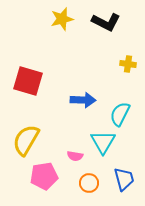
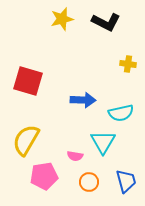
cyan semicircle: moved 1 px right, 1 px up; rotated 130 degrees counterclockwise
blue trapezoid: moved 2 px right, 2 px down
orange circle: moved 1 px up
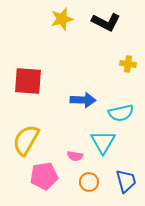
red square: rotated 12 degrees counterclockwise
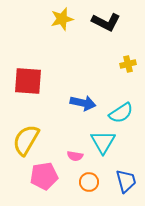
yellow cross: rotated 21 degrees counterclockwise
blue arrow: moved 3 px down; rotated 10 degrees clockwise
cyan semicircle: rotated 20 degrees counterclockwise
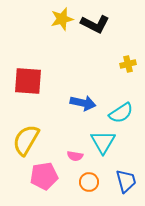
black L-shape: moved 11 px left, 2 px down
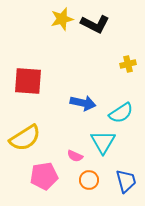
yellow semicircle: moved 1 px left, 2 px up; rotated 152 degrees counterclockwise
pink semicircle: rotated 14 degrees clockwise
orange circle: moved 2 px up
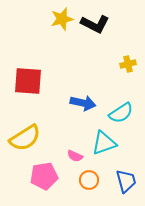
cyan triangle: moved 1 px right, 1 px down; rotated 40 degrees clockwise
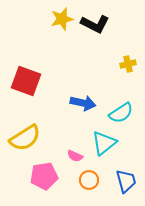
red square: moved 2 px left; rotated 16 degrees clockwise
cyan triangle: rotated 20 degrees counterclockwise
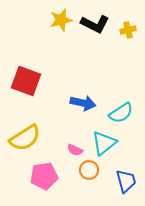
yellow star: moved 1 px left, 1 px down
yellow cross: moved 34 px up
pink semicircle: moved 6 px up
orange circle: moved 10 px up
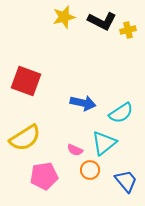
yellow star: moved 3 px right, 3 px up
black L-shape: moved 7 px right, 3 px up
orange circle: moved 1 px right
blue trapezoid: rotated 25 degrees counterclockwise
